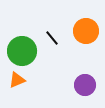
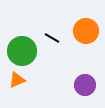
black line: rotated 21 degrees counterclockwise
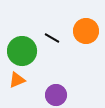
purple circle: moved 29 px left, 10 px down
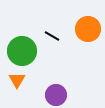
orange circle: moved 2 px right, 2 px up
black line: moved 2 px up
orange triangle: rotated 36 degrees counterclockwise
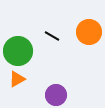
orange circle: moved 1 px right, 3 px down
green circle: moved 4 px left
orange triangle: moved 1 px up; rotated 30 degrees clockwise
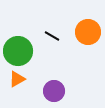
orange circle: moved 1 px left
purple circle: moved 2 px left, 4 px up
